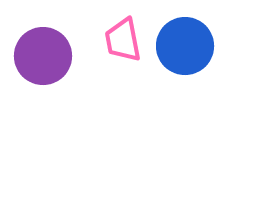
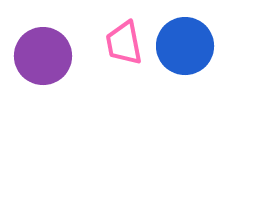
pink trapezoid: moved 1 px right, 3 px down
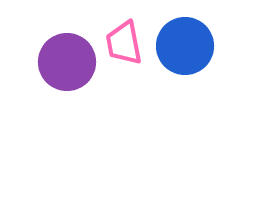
purple circle: moved 24 px right, 6 px down
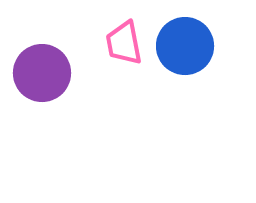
purple circle: moved 25 px left, 11 px down
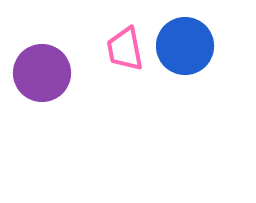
pink trapezoid: moved 1 px right, 6 px down
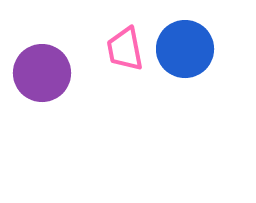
blue circle: moved 3 px down
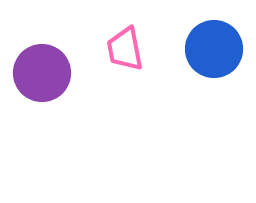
blue circle: moved 29 px right
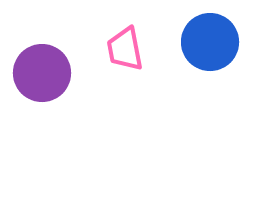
blue circle: moved 4 px left, 7 px up
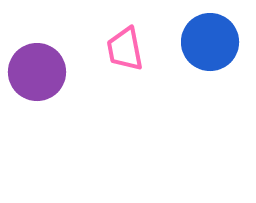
purple circle: moved 5 px left, 1 px up
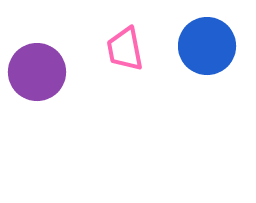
blue circle: moved 3 px left, 4 px down
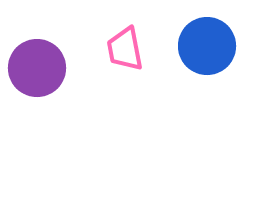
purple circle: moved 4 px up
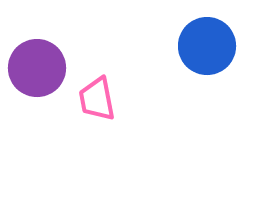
pink trapezoid: moved 28 px left, 50 px down
